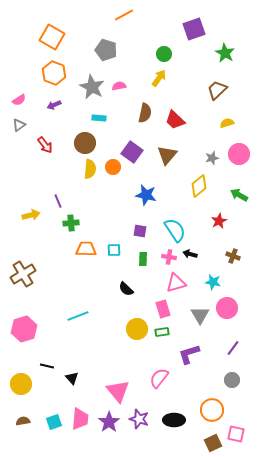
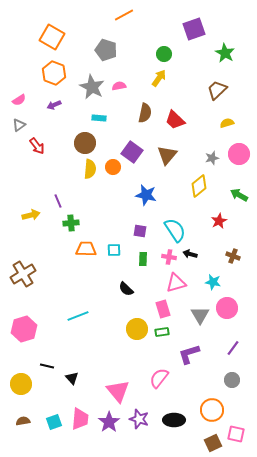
red arrow at (45, 145): moved 8 px left, 1 px down
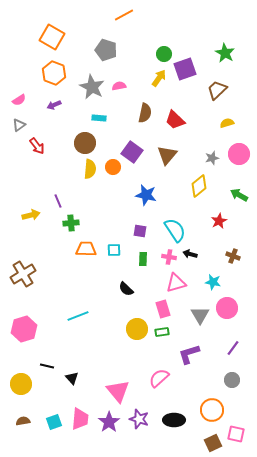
purple square at (194, 29): moved 9 px left, 40 px down
pink semicircle at (159, 378): rotated 10 degrees clockwise
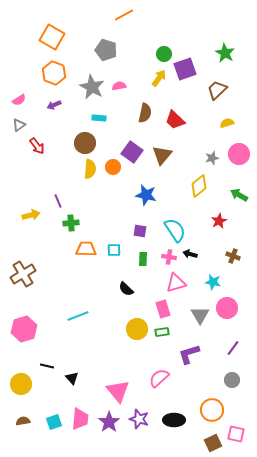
brown triangle at (167, 155): moved 5 px left
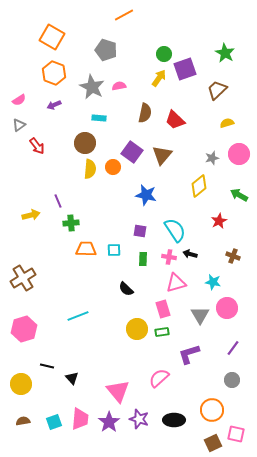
brown cross at (23, 274): moved 4 px down
